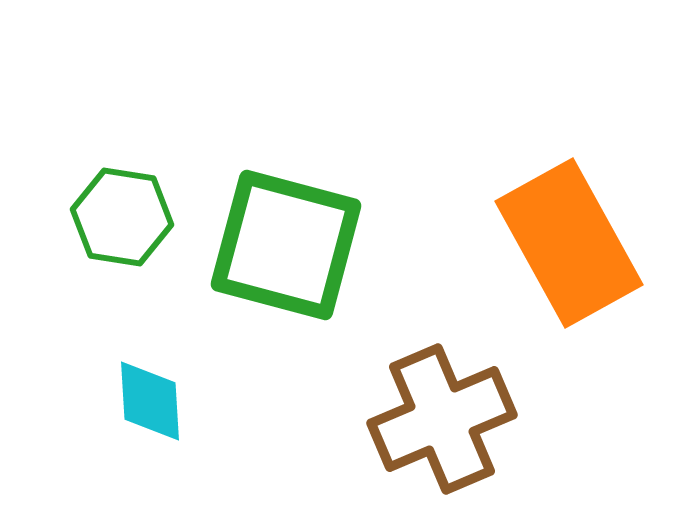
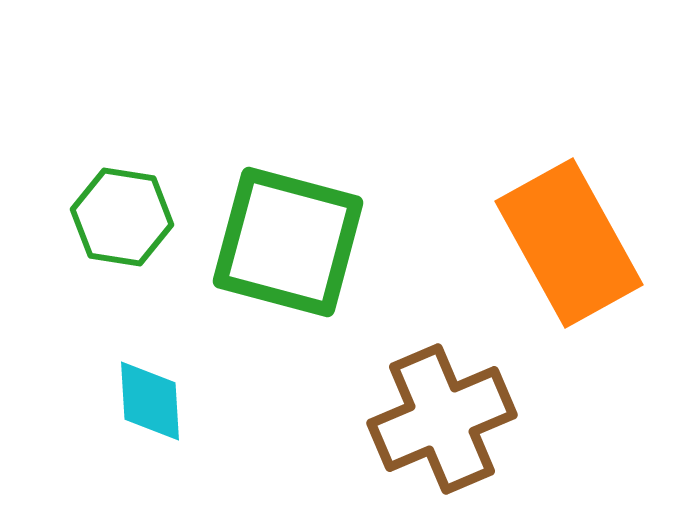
green square: moved 2 px right, 3 px up
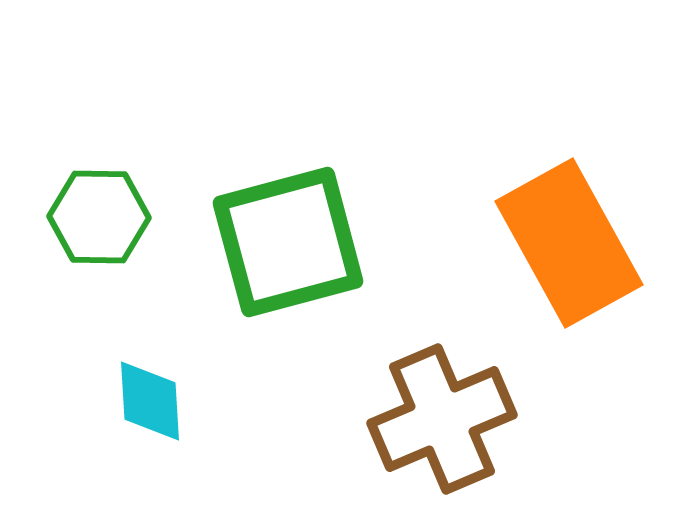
green hexagon: moved 23 px left; rotated 8 degrees counterclockwise
green square: rotated 30 degrees counterclockwise
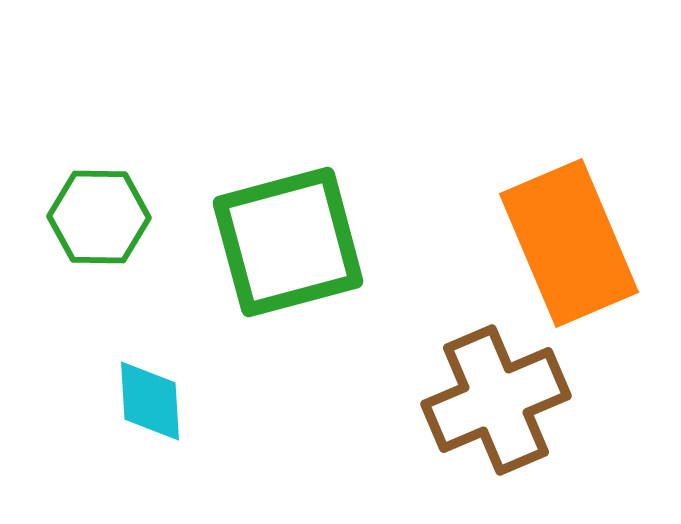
orange rectangle: rotated 6 degrees clockwise
brown cross: moved 54 px right, 19 px up
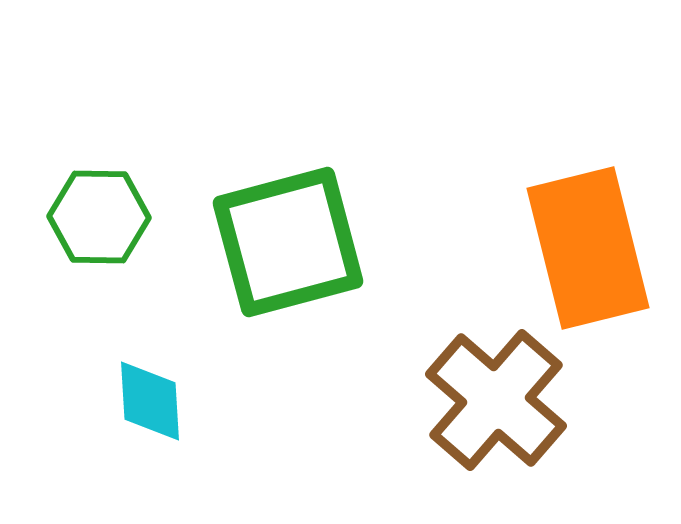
orange rectangle: moved 19 px right, 5 px down; rotated 9 degrees clockwise
brown cross: rotated 26 degrees counterclockwise
